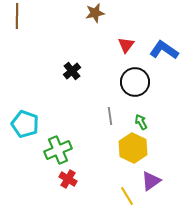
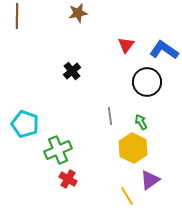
brown star: moved 17 px left
black circle: moved 12 px right
purple triangle: moved 1 px left, 1 px up
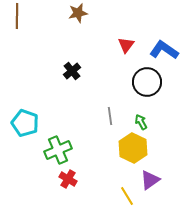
cyan pentagon: moved 1 px up
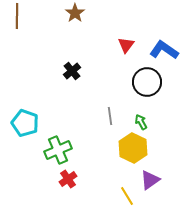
brown star: moved 3 px left; rotated 24 degrees counterclockwise
red cross: rotated 24 degrees clockwise
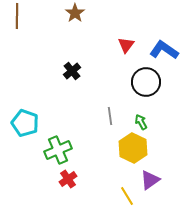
black circle: moved 1 px left
